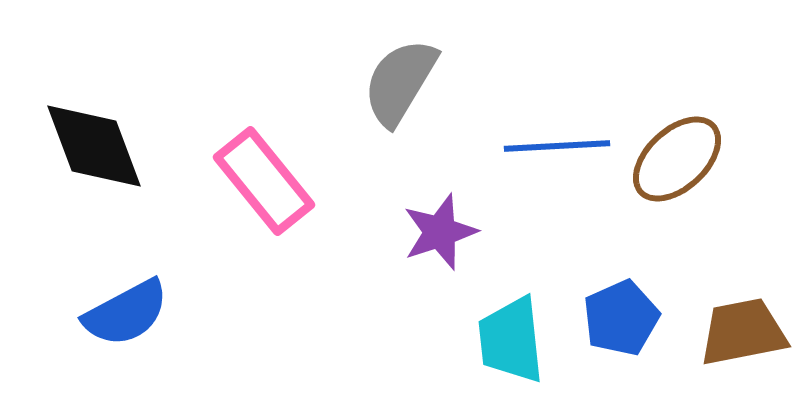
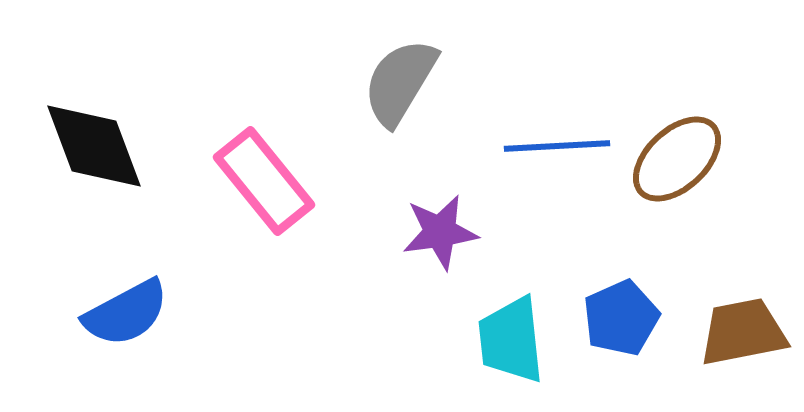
purple star: rotated 10 degrees clockwise
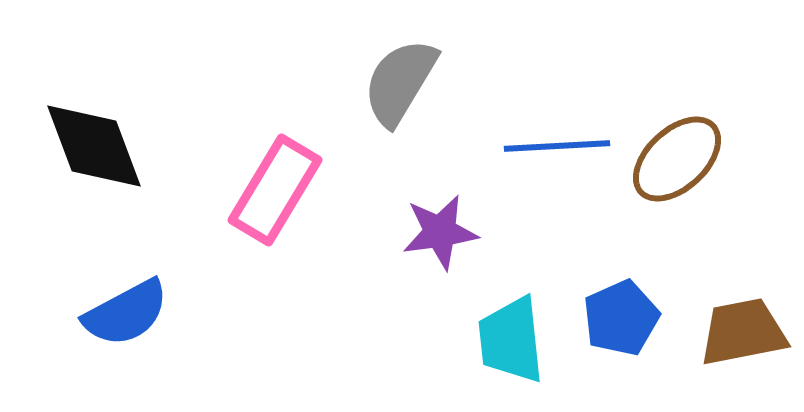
pink rectangle: moved 11 px right, 9 px down; rotated 70 degrees clockwise
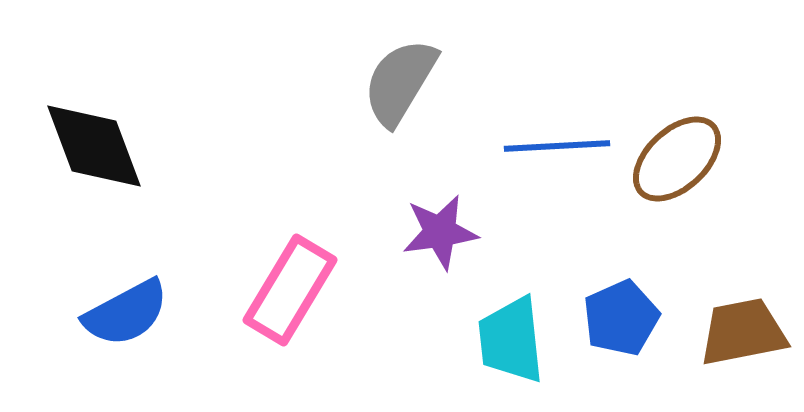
pink rectangle: moved 15 px right, 100 px down
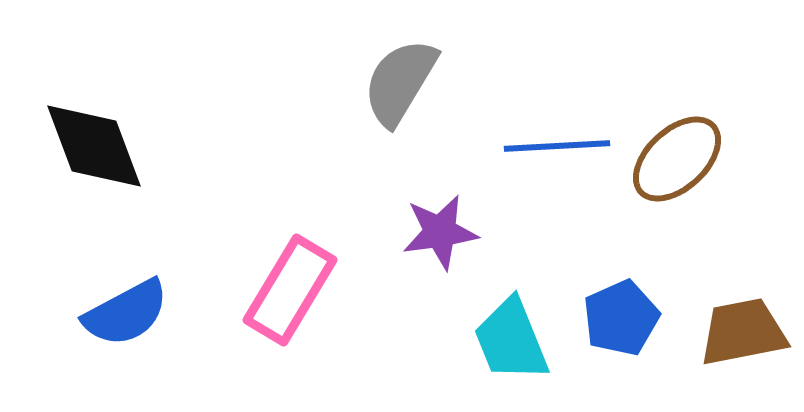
cyan trapezoid: rotated 16 degrees counterclockwise
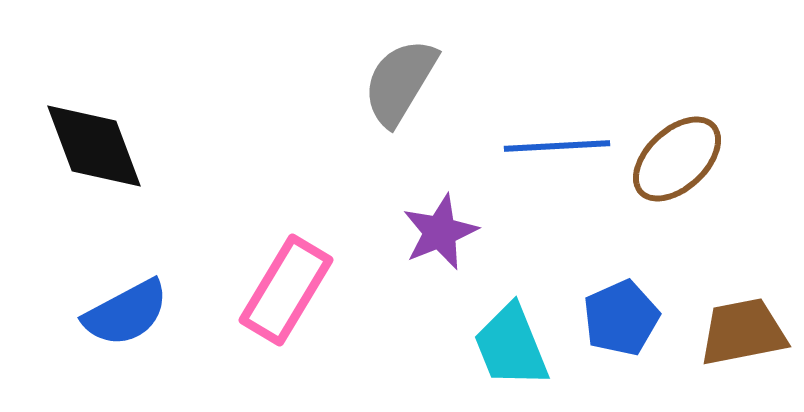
purple star: rotated 14 degrees counterclockwise
pink rectangle: moved 4 px left
cyan trapezoid: moved 6 px down
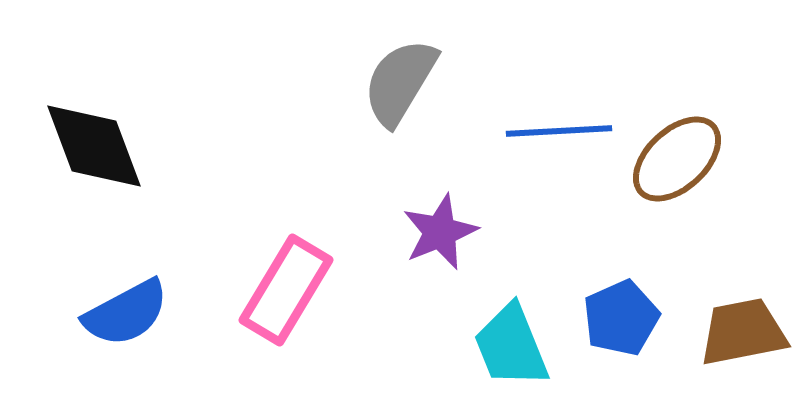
blue line: moved 2 px right, 15 px up
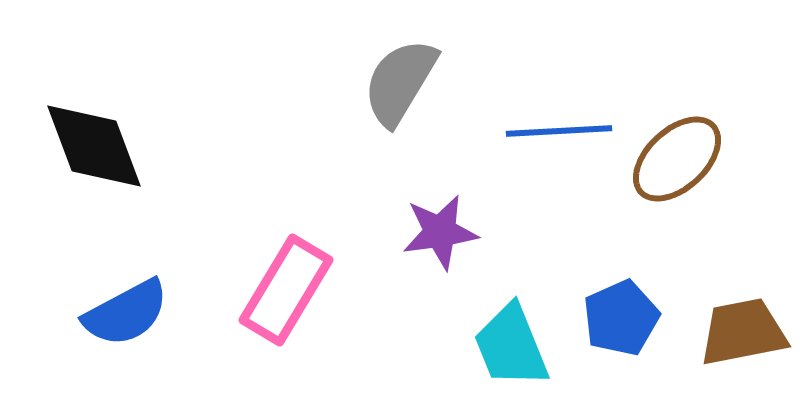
purple star: rotated 14 degrees clockwise
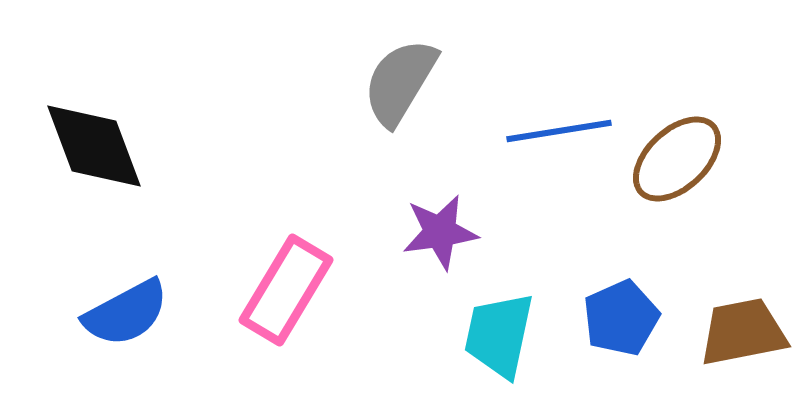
blue line: rotated 6 degrees counterclockwise
cyan trapezoid: moved 12 px left, 11 px up; rotated 34 degrees clockwise
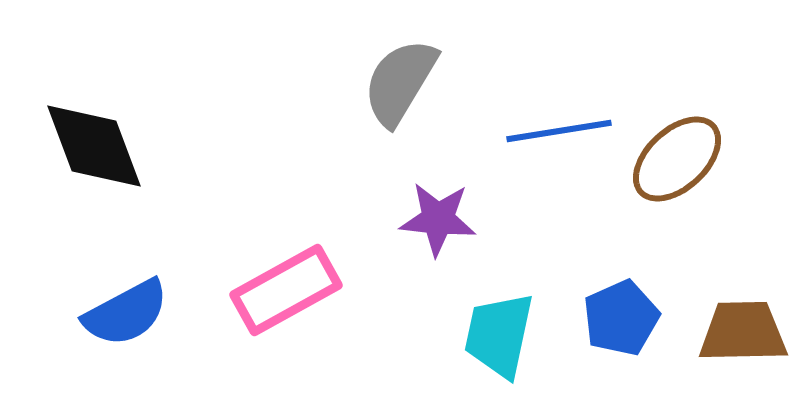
purple star: moved 2 px left, 13 px up; rotated 14 degrees clockwise
pink rectangle: rotated 30 degrees clockwise
brown trapezoid: rotated 10 degrees clockwise
